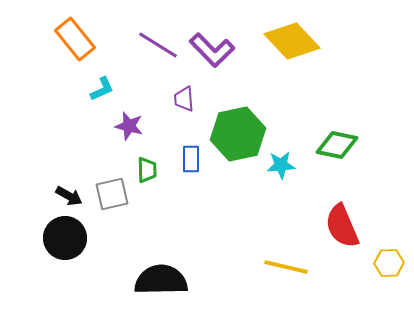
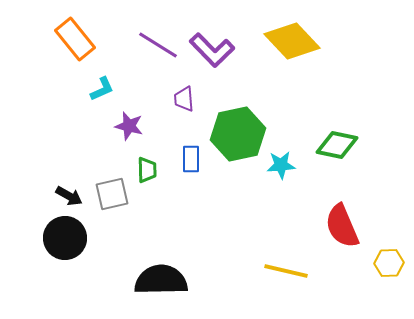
yellow line: moved 4 px down
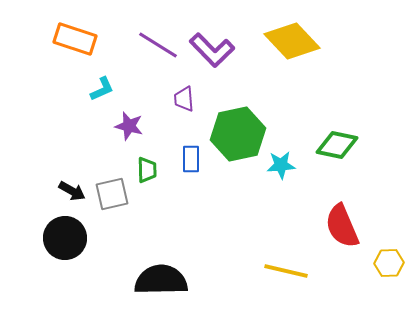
orange rectangle: rotated 33 degrees counterclockwise
black arrow: moved 3 px right, 5 px up
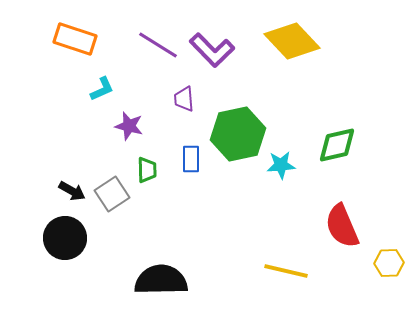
green diamond: rotated 24 degrees counterclockwise
gray square: rotated 20 degrees counterclockwise
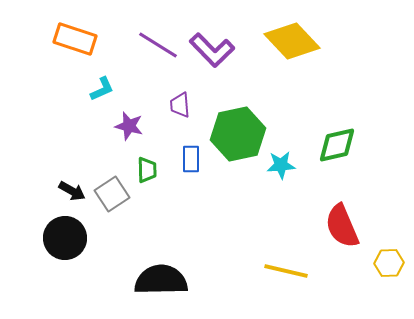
purple trapezoid: moved 4 px left, 6 px down
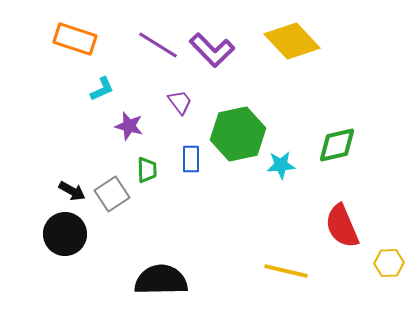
purple trapezoid: moved 3 px up; rotated 148 degrees clockwise
black circle: moved 4 px up
